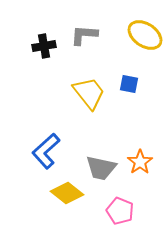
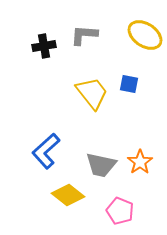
yellow trapezoid: moved 3 px right
gray trapezoid: moved 3 px up
yellow diamond: moved 1 px right, 2 px down
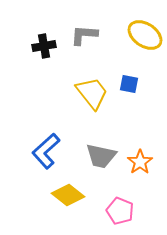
gray trapezoid: moved 9 px up
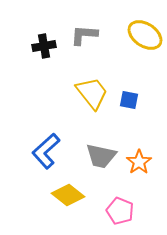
blue square: moved 16 px down
orange star: moved 1 px left
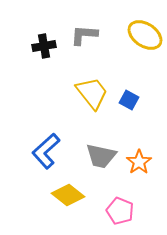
blue square: rotated 18 degrees clockwise
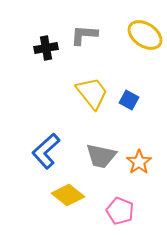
black cross: moved 2 px right, 2 px down
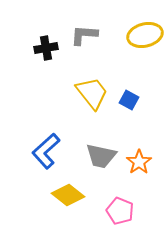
yellow ellipse: rotated 48 degrees counterclockwise
